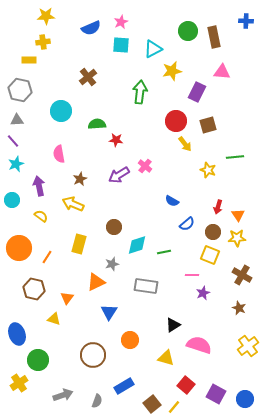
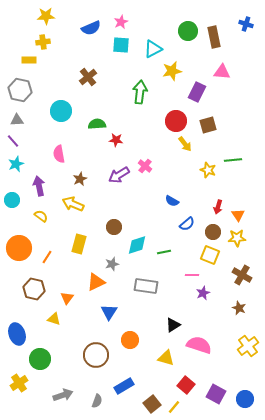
blue cross at (246, 21): moved 3 px down; rotated 16 degrees clockwise
green line at (235, 157): moved 2 px left, 3 px down
brown circle at (93, 355): moved 3 px right
green circle at (38, 360): moved 2 px right, 1 px up
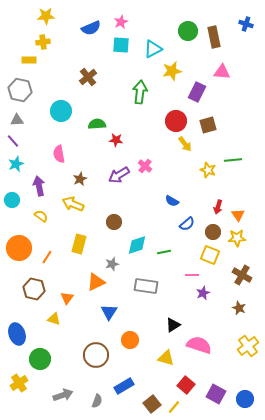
brown circle at (114, 227): moved 5 px up
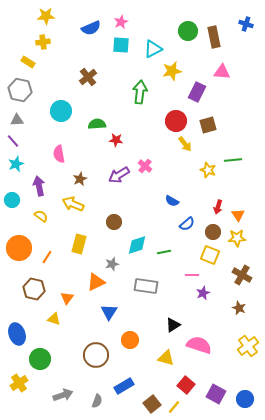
yellow rectangle at (29, 60): moved 1 px left, 2 px down; rotated 32 degrees clockwise
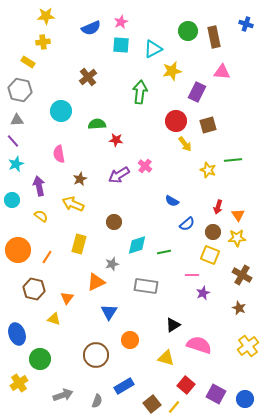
orange circle at (19, 248): moved 1 px left, 2 px down
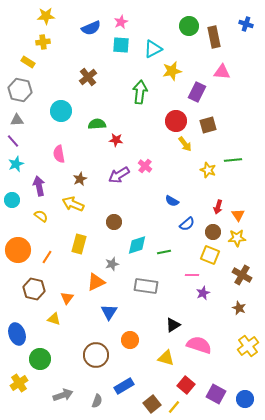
green circle at (188, 31): moved 1 px right, 5 px up
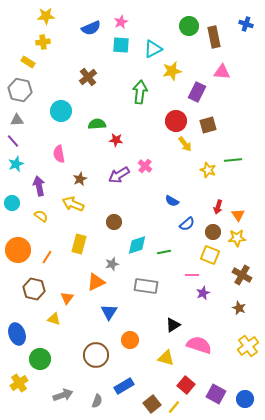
cyan circle at (12, 200): moved 3 px down
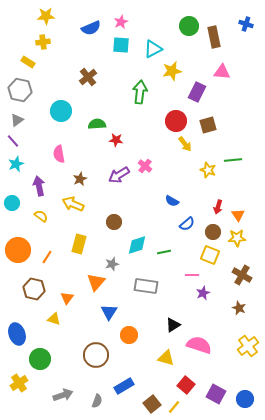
gray triangle at (17, 120): rotated 32 degrees counterclockwise
orange triangle at (96, 282): rotated 24 degrees counterclockwise
orange circle at (130, 340): moved 1 px left, 5 px up
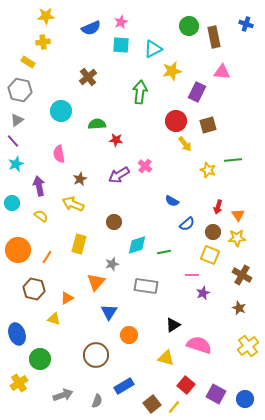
orange triangle at (67, 298): rotated 24 degrees clockwise
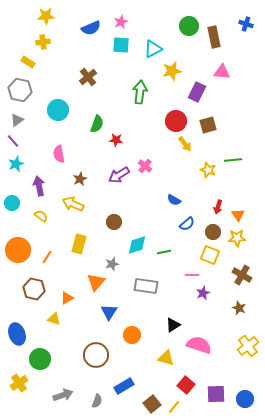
cyan circle at (61, 111): moved 3 px left, 1 px up
green semicircle at (97, 124): rotated 114 degrees clockwise
blue semicircle at (172, 201): moved 2 px right, 1 px up
orange circle at (129, 335): moved 3 px right
purple square at (216, 394): rotated 30 degrees counterclockwise
